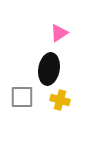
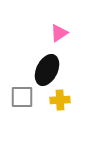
black ellipse: moved 2 px left, 1 px down; rotated 16 degrees clockwise
yellow cross: rotated 18 degrees counterclockwise
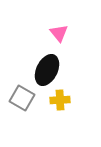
pink triangle: rotated 36 degrees counterclockwise
gray square: moved 1 px down; rotated 30 degrees clockwise
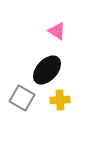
pink triangle: moved 2 px left, 2 px up; rotated 18 degrees counterclockwise
black ellipse: rotated 16 degrees clockwise
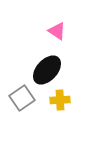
gray square: rotated 25 degrees clockwise
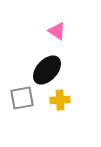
gray square: rotated 25 degrees clockwise
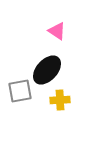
gray square: moved 2 px left, 7 px up
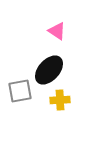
black ellipse: moved 2 px right
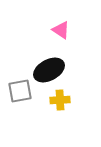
pink triangle: moved 4 px right, 1 px up
black ellipse: rotated 20 degrees clockwise
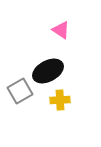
black ellipse: moved 1 px left, 1 px down
gray square: rotated 20 degrees counterclockwise
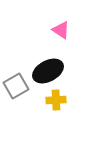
gray square: moved 4 px left, 5 px up
yellow cross: moved 4 px left
